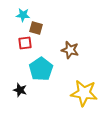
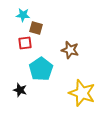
yellow star: moved 2 px left; rotated 12 degrees clockwise
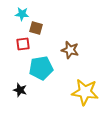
cyan star: moved 1 px left, 1 px up
red square: moved 2 px left, 1 px down
cyan pentagon: moved 1 px up; rotated 25 degrees clockwise
yellow star: moved 3 px right, 1 px up; rotated 12 degrees counterclockwise
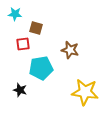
cyan star: moved 7 px left
